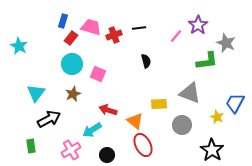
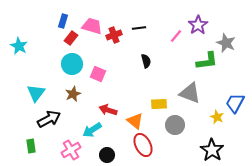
pink trapezoid: moved 1 px right, 1 px up
gray circle: moved 7 px left
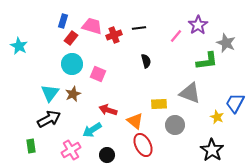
cyan triangle: moved 14 px right
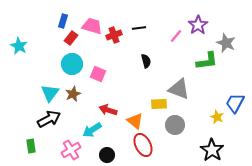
gray triangle: moved 11 px left, 4 px up
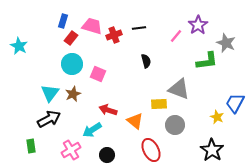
red ellipse: moved 8 px right, 5 px down
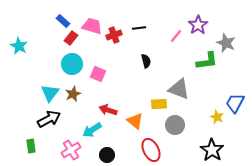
blue rectangle: rotated 64 degrees counterclockwise
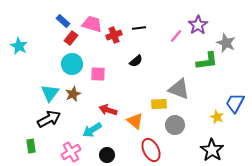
pink trapezoid: moved 2 px up
black semicircle: moved 10 px left; rotated 64 degrees clockwise
pink square: rotated 21 degrees counterclockwise
pink cross: moved 2 px down
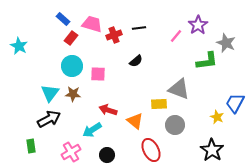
blue rectangle: moved 2 px up
cyan circle: moved 2 px down
brown star: rotated 28 degrees clockwise
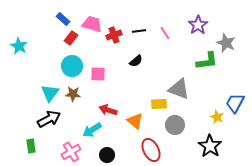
black line: moved 3 px down
pink line: moved 11 px left, 3 px up; rotated 72 degrees counterclockwise
black star: moved 2 px left, 4 px up
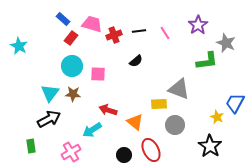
orange triangle: moved 1 px down
black circle: moved 17 px right
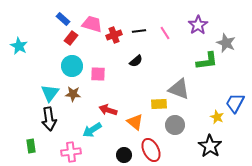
black arrow: rotated 110 degrees clockwise
pink cross: rotated 24 degrees clockwise
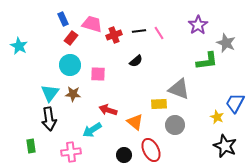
blue rectangle: rotated 24 degrees clockwise
pink line: moved 6 px left
cyan circle: moved 2 px left, 1 px up
black star: moved 15 px right; rotated 10 degrees counterclockwise
